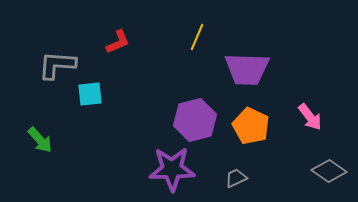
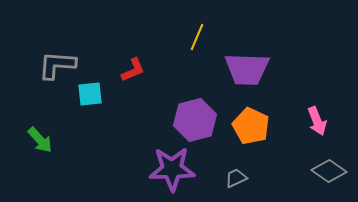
red L-shape: moved 15 px right, 28 px down
pink arrow: moved 7 px right, 4 px down; rotated 16 degrees clockwise
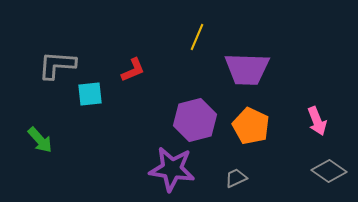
purple star: rotated 9 degrees clockwise
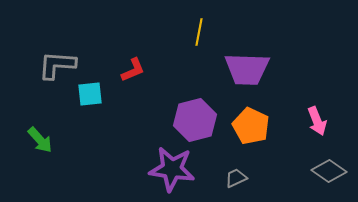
yellow line: moved 2 px right, 5 px up; rotated 12 degrees counterclockwise
